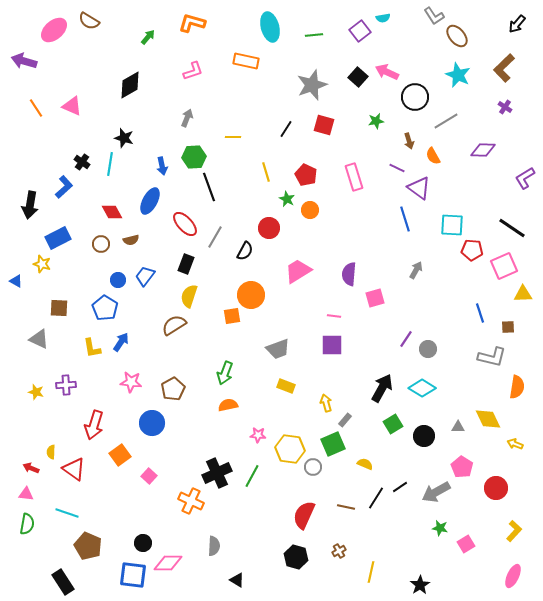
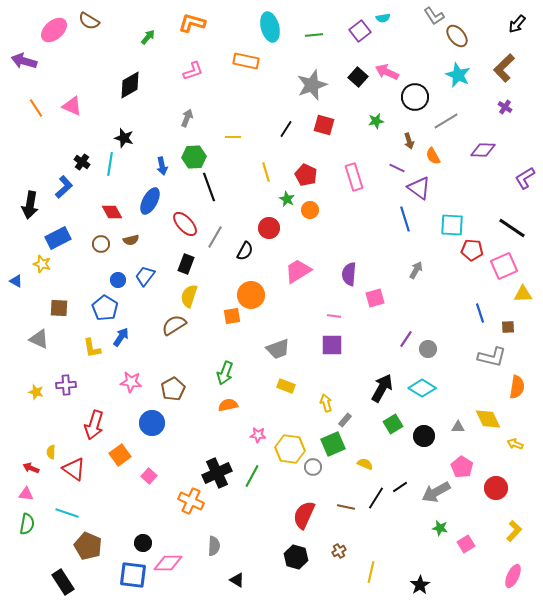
blue arrow at (121, 342): moved 5 px up
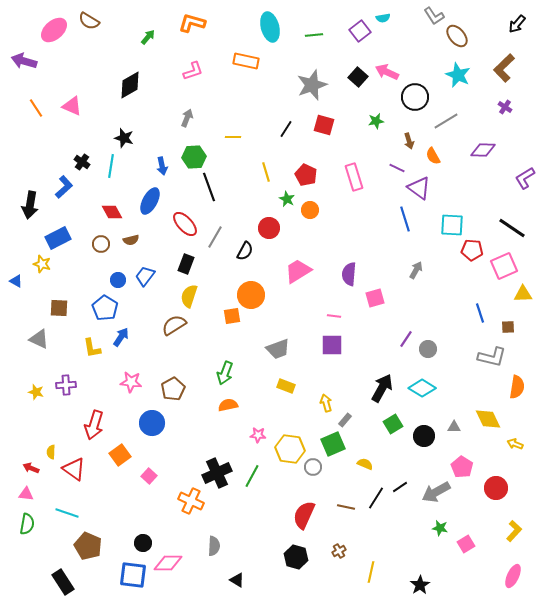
cyan line at (110, 164): moved 1 px right, 2 px down
gray triangle at (458, 427): moved 4 px left
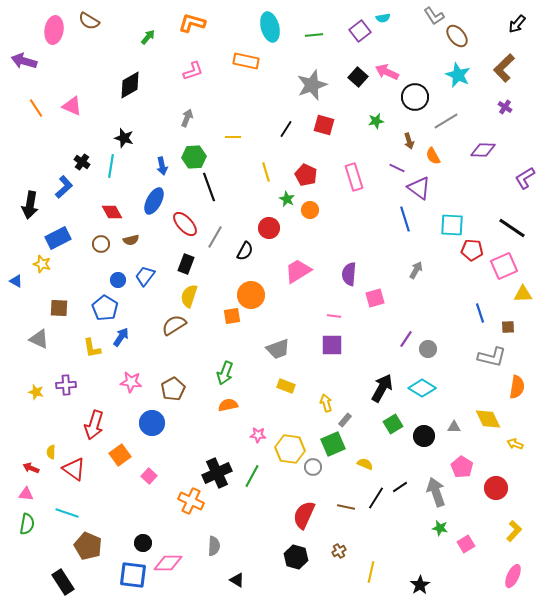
pink ellipse at (54, 30): rotated 40 degrees counterclockwise
blue ellipse at (150, 201): moved 4 px right
gray arrow at (436, 492): rotated 100 degrees clockwise
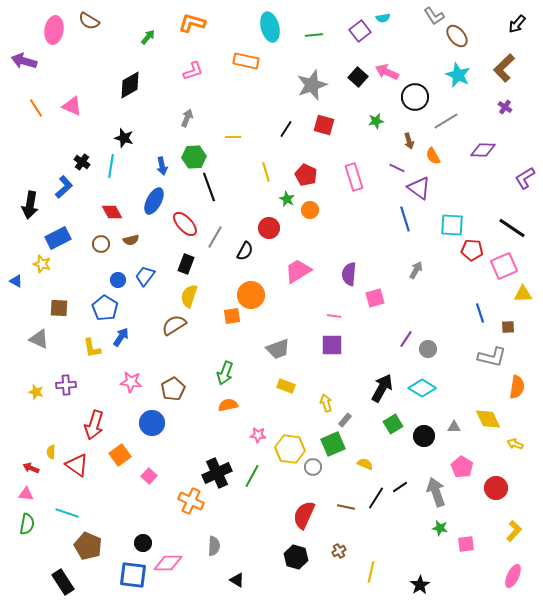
red triangle at (74, 469): moved 3 px right, 4 px up
pink square at (466, 544): rotated 24 degrees clockwise
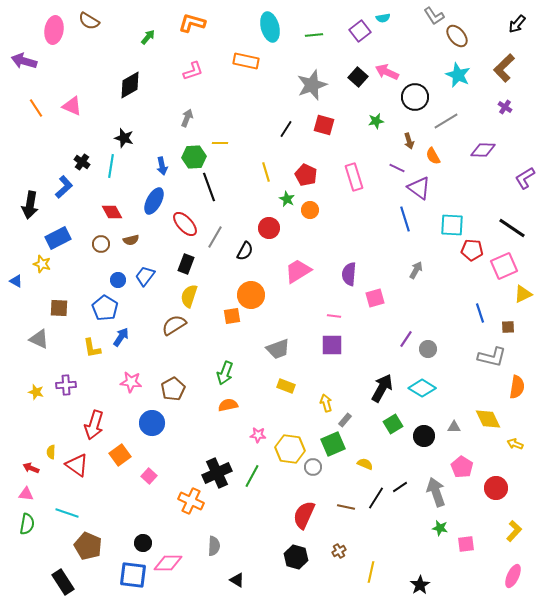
yellow line at (233, 137): moved 13 px left, 6 px down
yellow triangle at (523, 294): rotated 24 degrees counterclockwise
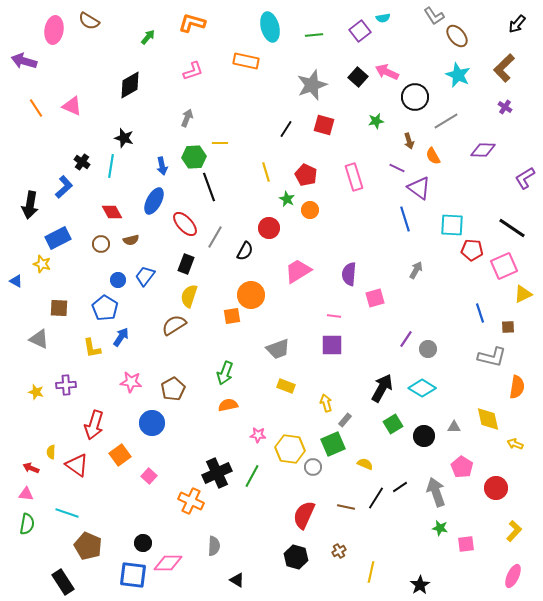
yellow diamond at (488, 419): rotated 12 degrees clockwise
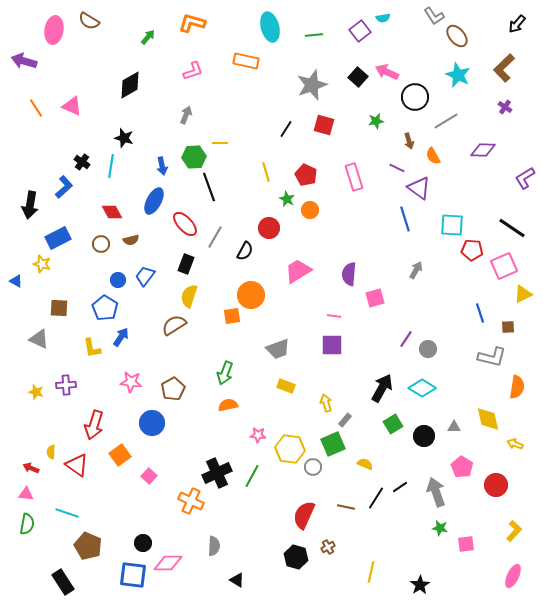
gray arrow at (187, 118): moved 1 px left, 3 px up
red circle at (496, 488): moved 3 px up
brown cross at (339, 551): moved 11 px left, 4 px up
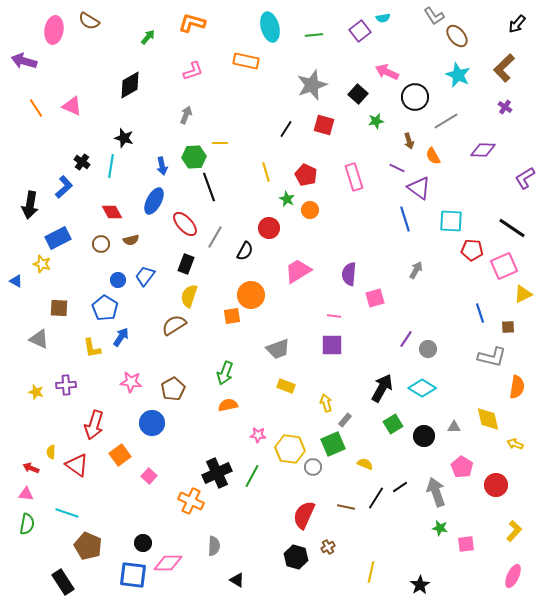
black square at (358, 77): moved 17 px down
cyan square at (452, 225): moved 1 px left, 4 px up
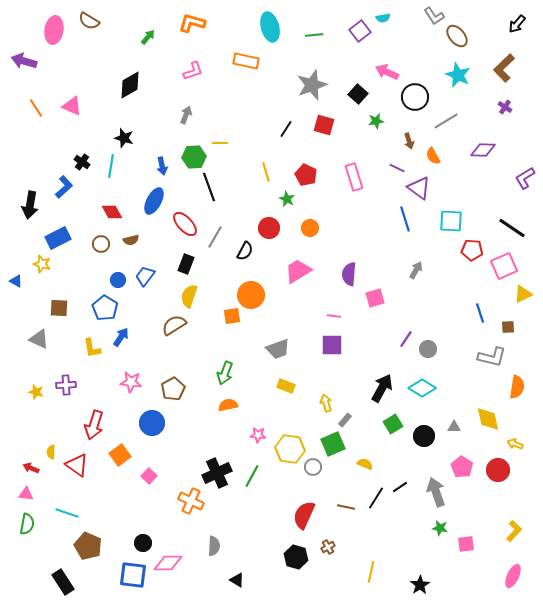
orange circle at (310, 210): moved 18 px down
red circle at (496, 485): moved 2 px right, 15 px up
